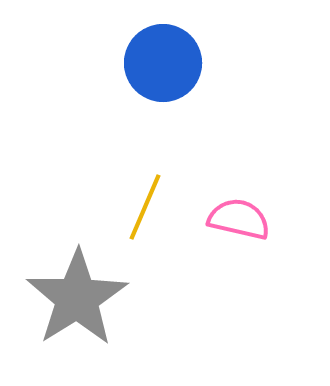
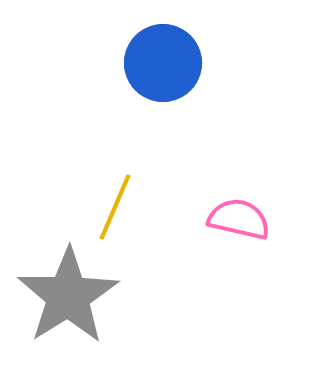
yellow line: moved 30 px left
gray star: moved 9 px left, 2 px up
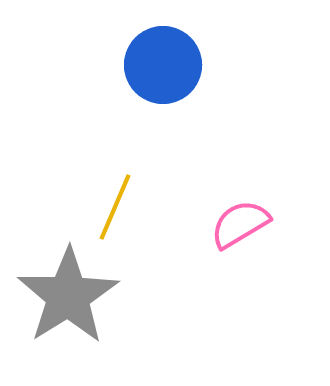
blue circle: moved 2 px down
pink semicircle: moved 1 px right, 5 px down; rotated 44 degrees counterclockwise
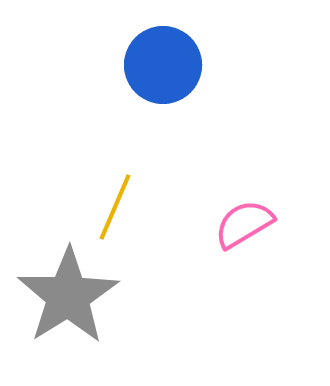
pink semicircle: moved 4 px right
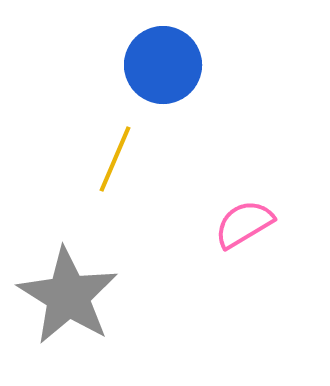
yellow line: moved 48 px up
gray star: rotated 8 degrees counterclockwise
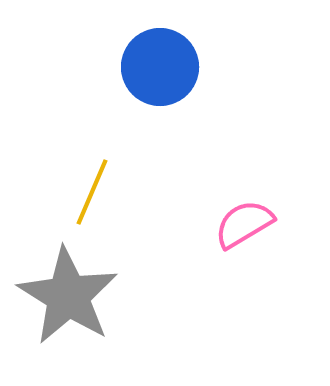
blue circle: moved 3 px left, 2 px down
yellow line: moved 23 px left, 33 px down
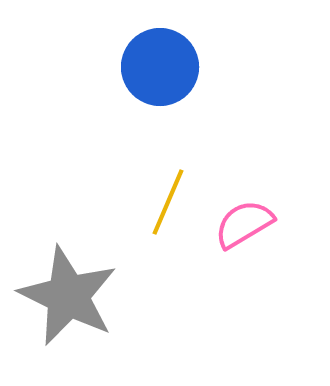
yellow line: moved 76 px right, 10 px down
gray star: rotated 6 degrees counterclockwise
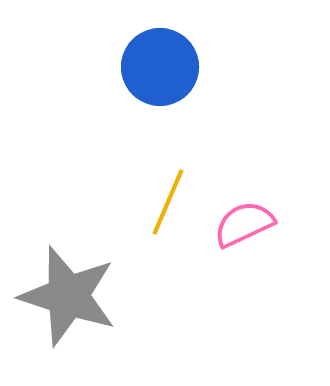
pink semicircle: rotated 6 degrees clockwise
gray star: rotated 8 degrees counterclockwise
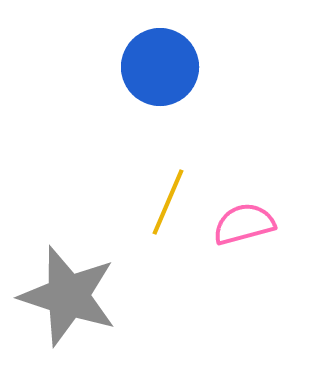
pink semicircle: rotated 10 degrees clockwise
